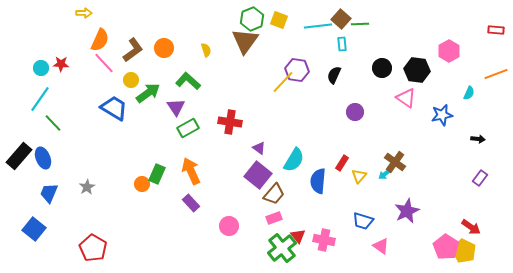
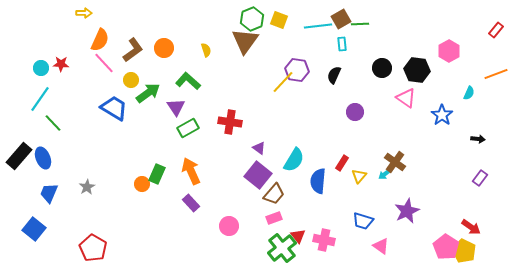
brown square at (341, 19): rotated 18 degrees clockwise
red rectangle at (496, 30): rotated 56 degrees counterclockwise
blue star at (442, 115): rotated 25 degrees counterclockwise
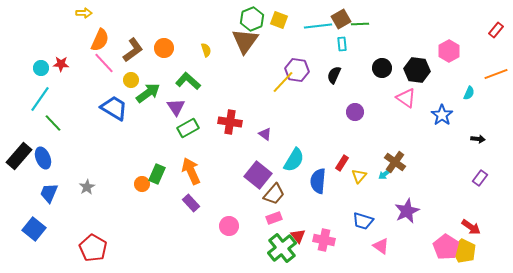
purple triangle at (259, 148): moved 6 px right, 14 px up
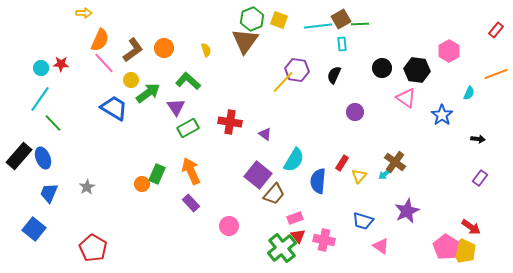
pink rectangle at (274, 218): moved 21 px right
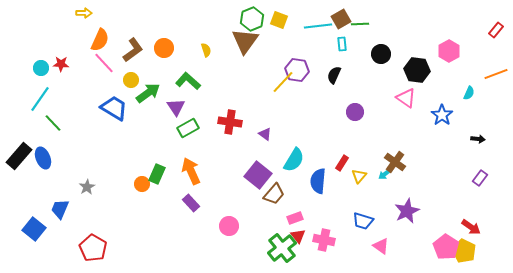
black circle at (382, 68): moved 1 px left, 14 px up
blue trapezoid at (49, 193): moved 11 px right, 16 px down
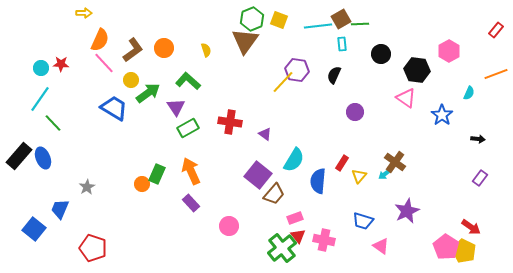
red pentagon at (93, 248): rotated 12 degrees counterclockwise
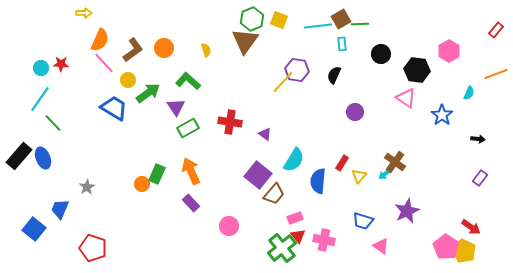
yellow circle at (131, 80): moved 3 px left
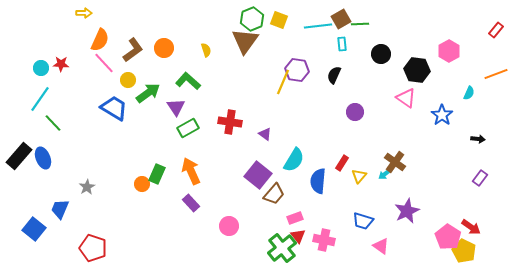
yellow line at (283, 82): rotated 20 degrees counterclockwise
pink pentagon at (446, 247): moved 2 px right, 10 px up
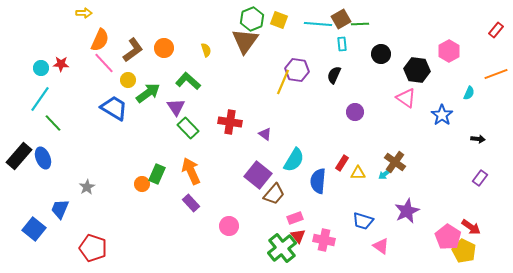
cyan line at (318, 26): moved 2 px up; rotated 12 degrees clockwise
green rectangle at (188, 128): rotated 75 degrees clockwise
yellow triangle at (359, 176): moved 1 px left, 3 px up; rotated 49 degrees clockwise
